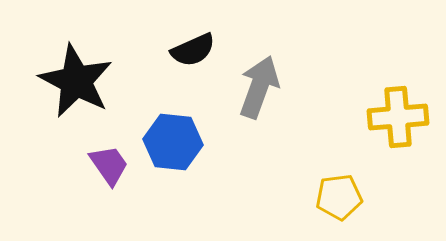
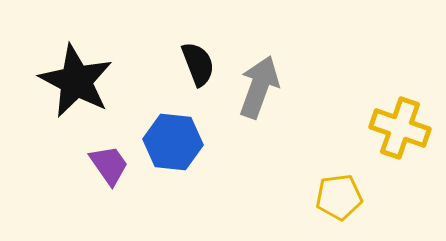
black semicircle: moved 5 px right, 14 px down; rotated 87 degrees counterclockwise
yellow cross: moved 2 px right, 11 px down; rotated 24 degrees clockwise
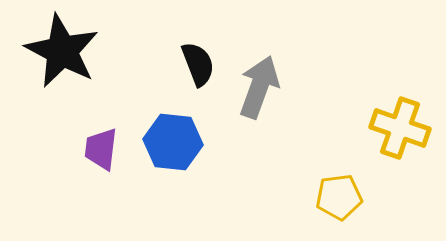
black star: moved 14 px left, 30 px up
purple trapezoid: moved 8 px left, 16 px up; rotated 138 degrees counterclockwise
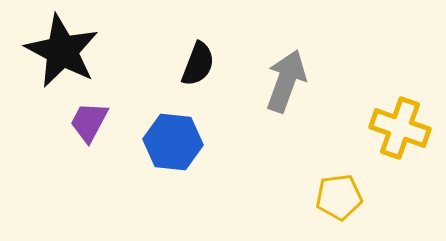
black semicircle: rotated 42 degrees clockwise
gray arrow: moved 27 px right, 6 px up
purple trapezoid: moved 12 px left, 27 px up; rotated 21 degrees clockwise
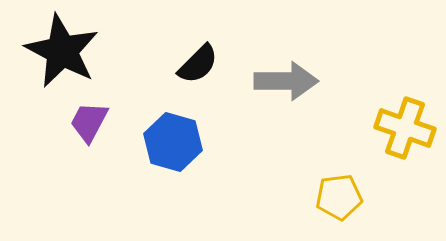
black semicircle: rotated 24 degrees clockwise
gray arrow: rotated 70 degrees clockwise
yellow cross: moved 5 px right
blue hexagon: rotated 10 degrees clockwise
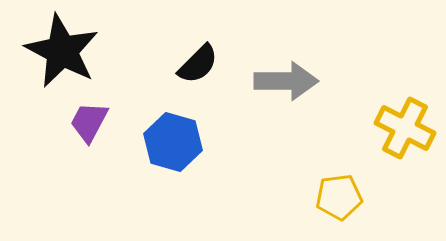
yellow cross: rotated 8 degrees clockwise
